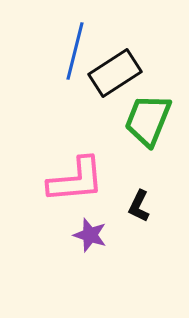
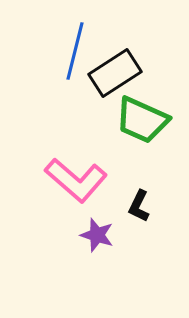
green trapezoid: moved 6 px left; rotated 88 degrees counterclockwise
pink L-shape: rotated 46 degrees clockwise
purple star: moved 7 px right
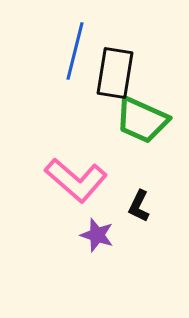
black rectangle: rotated 48 degrees counterclockwise
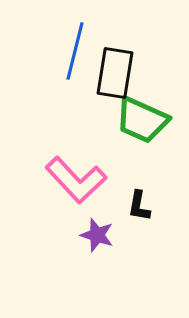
pink L-shape: rotated 6 degrees clockwise
black L-shape: rotated 16 degrees counterclockwise
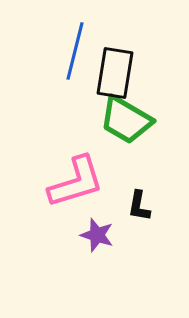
green trapezoid: moved 16 px left; rotated 6 degrees clockwise
pink L-shape: moved 2 px down; rotated 64 degrees counterclockwise
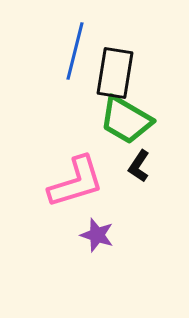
black L-shape: moved 40 px up; rotated 24 degrees clockwise
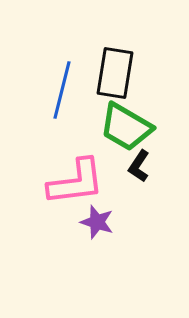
blue line: moved 13 px left, 39 px down
green trapezoid: moved 7 px down
pink L-shape: rotated 10 degrees clockwise
purple star: moved 13 px up
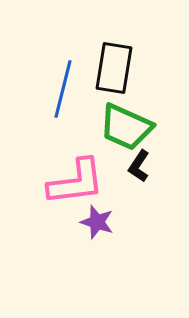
black rectangle: moved 1 px left, 5 px up
blue line: moved 1 px right, 1 px up
green trapezoid: rotated 6 degrees counterclockwise
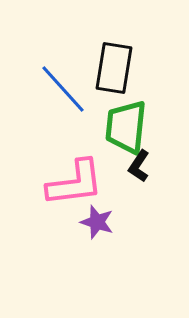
blue line: rotated 56 degrees counterclockwise
green trapezoid: rotated 72 degrees clockwise
pink L-shape: moved 1 px left, 1 px down
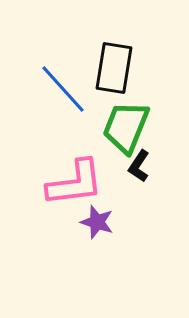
green trapezoid: rotated 16 degrees clockwise
